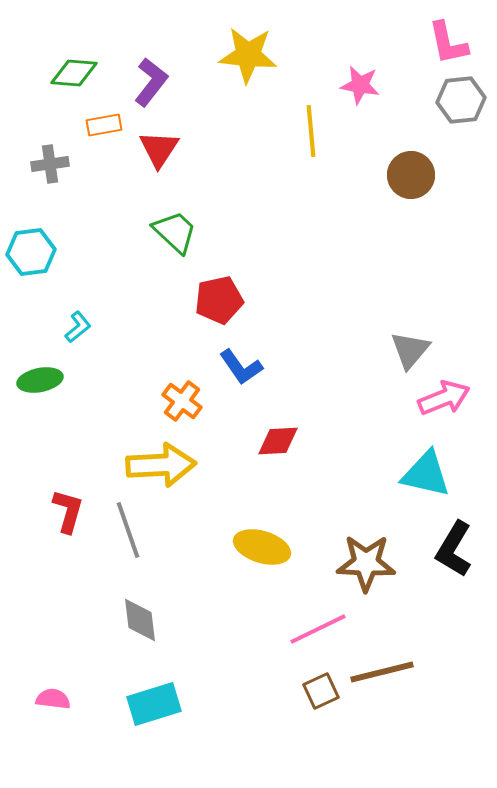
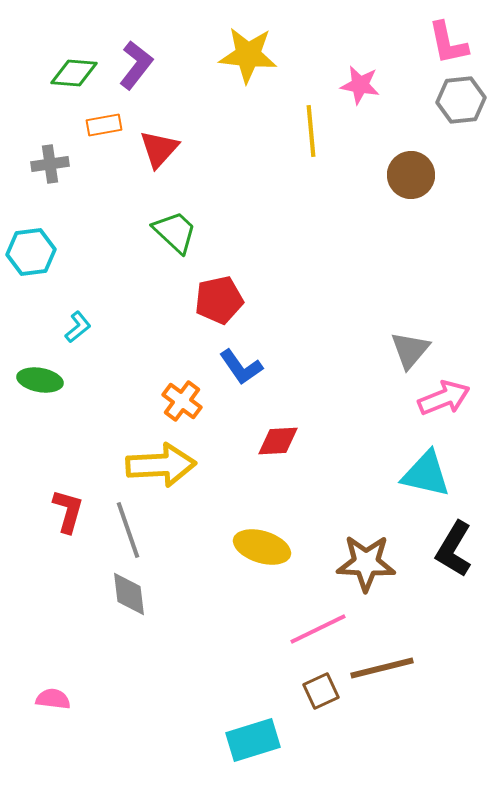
purple L-shape: moved 15 px left, 17 px up
red triangle: rotated 9 degrees clockwise
green ellipse: rotated 21 degrees clockwise
gray diamond: moved 11 px left, 26 px up
brown line: moved 4 px up
cyan rectangle: moved 99 px right, 36 px down
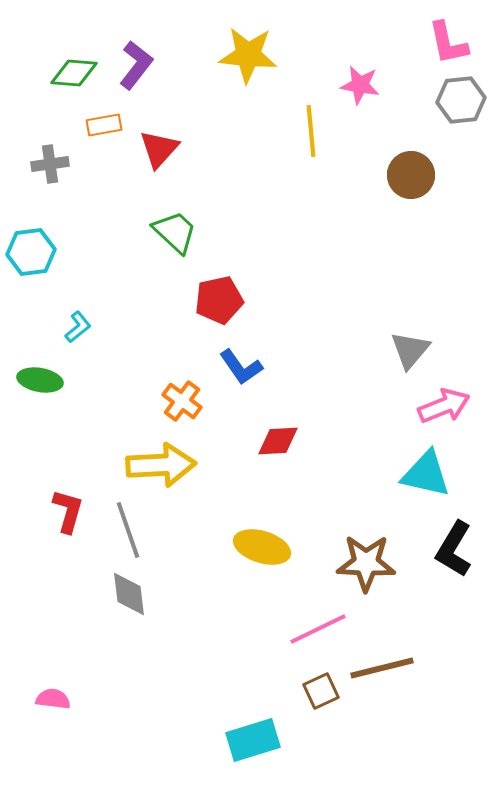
pink arrow: moved 8 px down
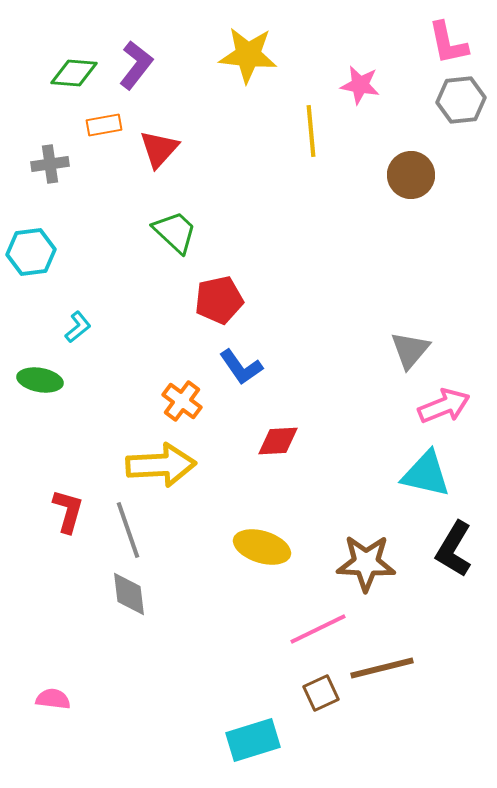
brown square: moved 2 px down
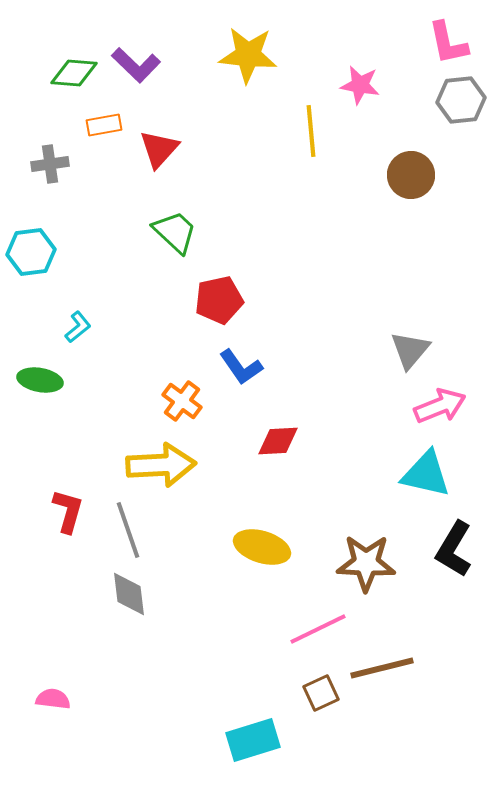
purple L-shape: rotated 96 degrees clockwise
pink arrow: moved 4 px left
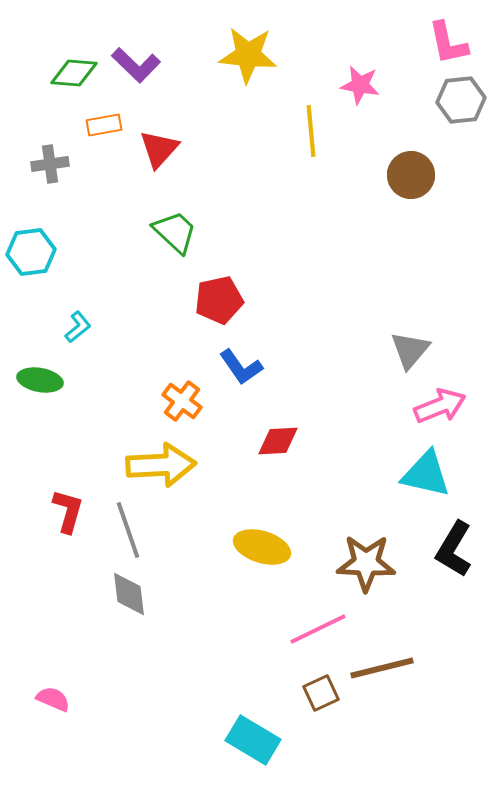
pink semicircle: rotated 16 degrees clockwise
cyan rectangle: rotated 48 degrees clockwise
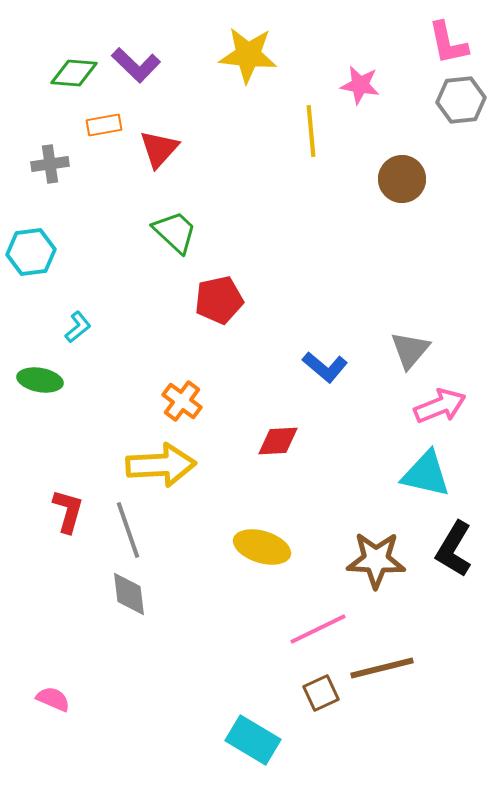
brown circle: moved 9 px left, 4 px down
blue L-shape: moved 84 px right; rotated 15 degrees counterclockwise
brown star: moved 10 px right, 3 px up
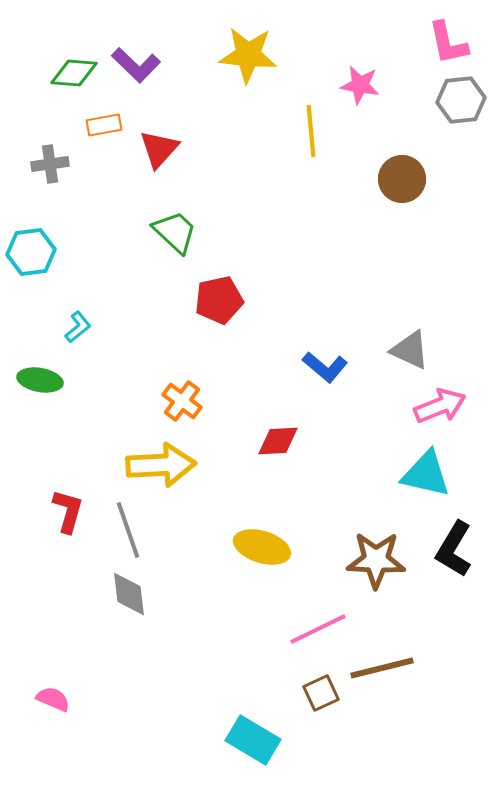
gray triangle: rotated 45 degrees counterclockwise
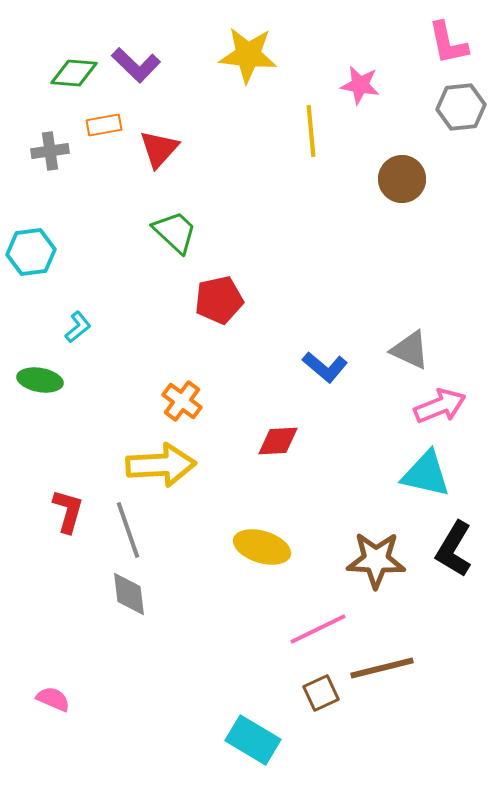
gray hexagon: moved 7 px down
gray cross: moved 13 px up
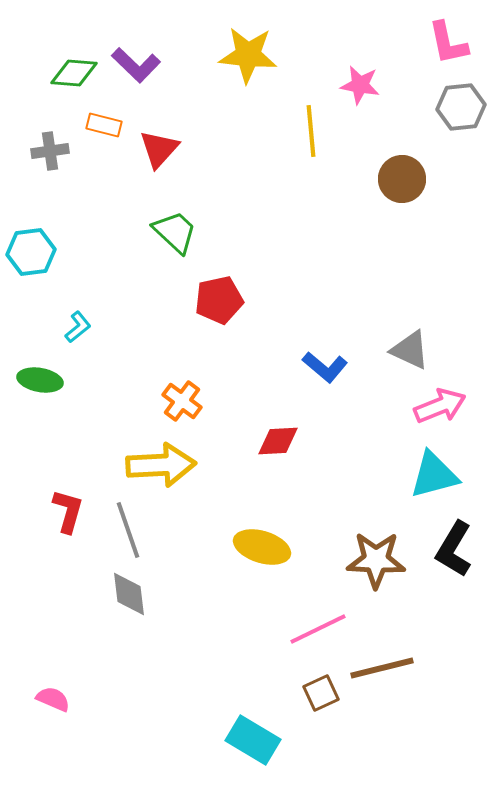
orange rectangle: rotated 24 degrees clockwise
cyan triangle: moved 8 px right, 1 px down; rotated 28 degrees counterclockwise
